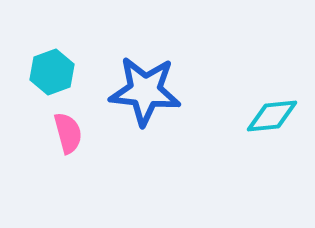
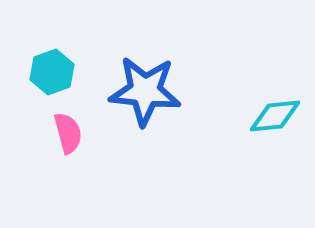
cyan diamond: moved 3 px right
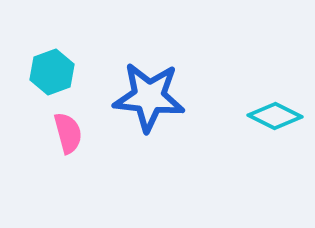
blue star: moved 4 px right, 6 px down
cyan diamond: rotated 32 degrees clockwise
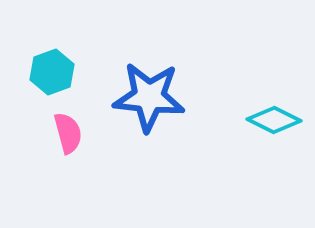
cyan diamond: moved 1 px left, 4 px down
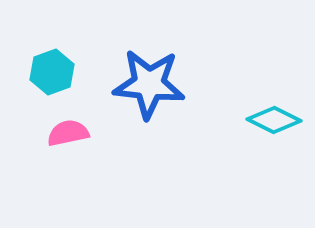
blue star: moved 13 px up
pink semicircle: rotated 87 degrees counterclockwise
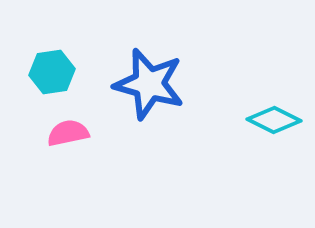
cyan hexagon: rotated 12 degrees clockwise
blue star: rotated 10 degrees clockwise
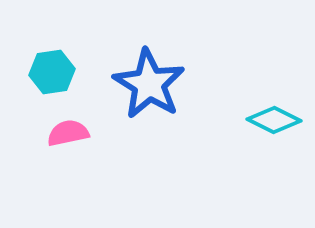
blue star: rotated 16 degrees clockwise
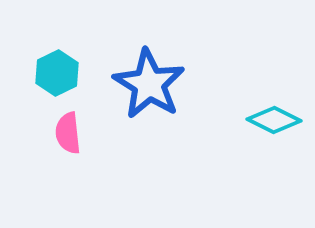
cyan hexagon: moved 5 px right, 1 px down; rotated 18 degrees counterclockwise
pink semicircle: rotated 84 degrees counterclockwise
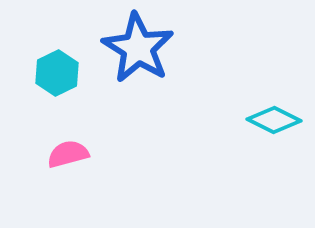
blue star: moved 11 px left, 36 px up
pink semicircle: moved 21 px down; rotated 81 degrees clockwise
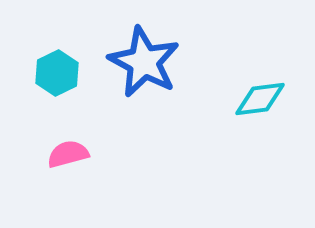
blue star: moved 6 px right, 14 px down; rotated 4 degrees counterclockwise
cyan diamond: moved 14 px left, 21 px up; rotated 34 degrees counterclockwise
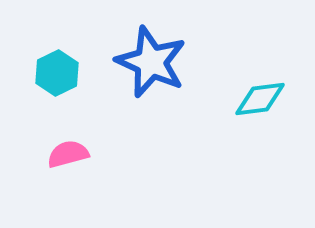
blue star: moved 7 px right; rotated 4 degrees counterclockwise
